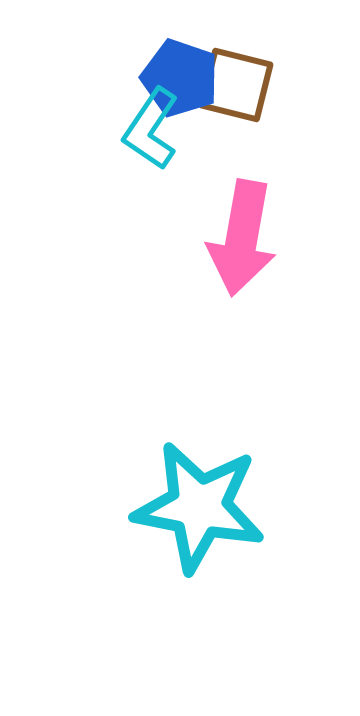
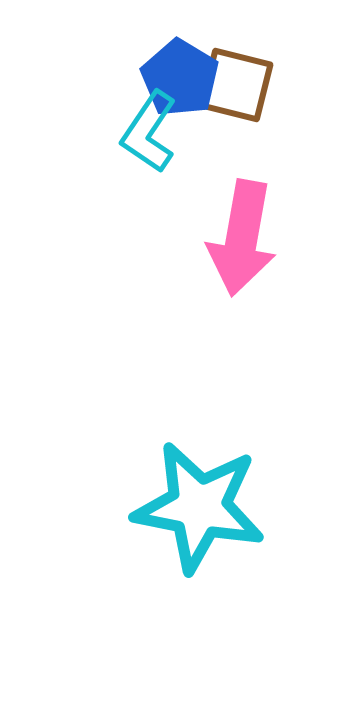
blue pentagon: rotated 12 degrees clockwise
cyan L-shape: moved 2 px left, 3 px down
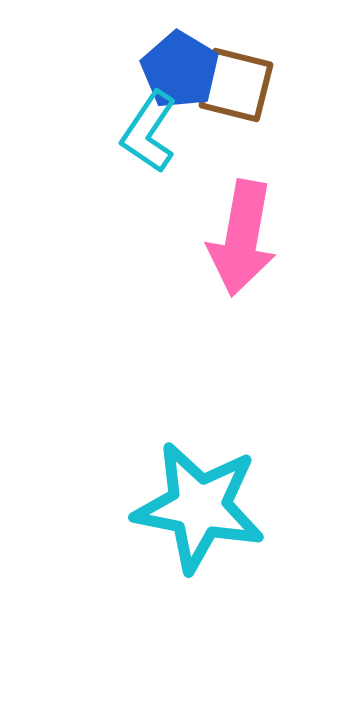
blue pentagon: moved 8 px up
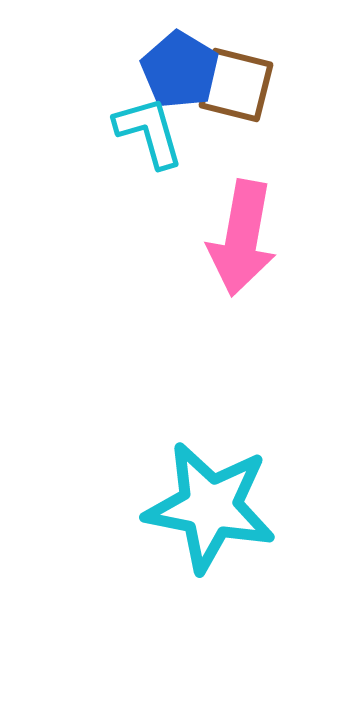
cyan L-shape: rotated 130 degrees clockwise
cyan star: moved 11 px right
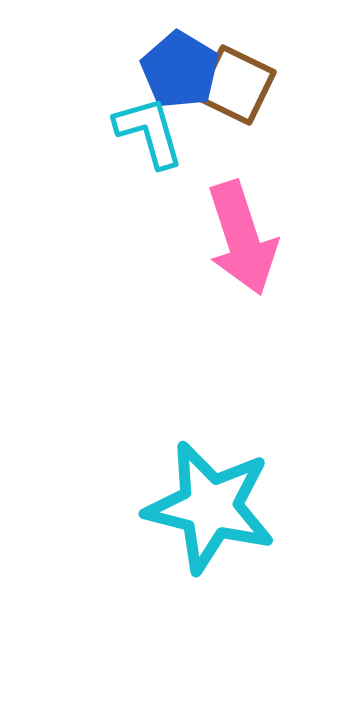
brown square: rotated 12 degrees clockwise
pink arrow: rotated 28 degrees counterclockwise
cyan star: rotated 3 degrees clockwise
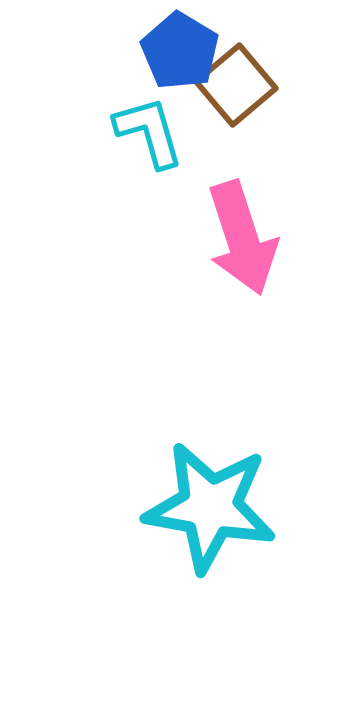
blue pentagon: moved 19 px up
brown square: rotated 24 degrees clockwise
cyan star: rotated 4 degrees counterclockwise
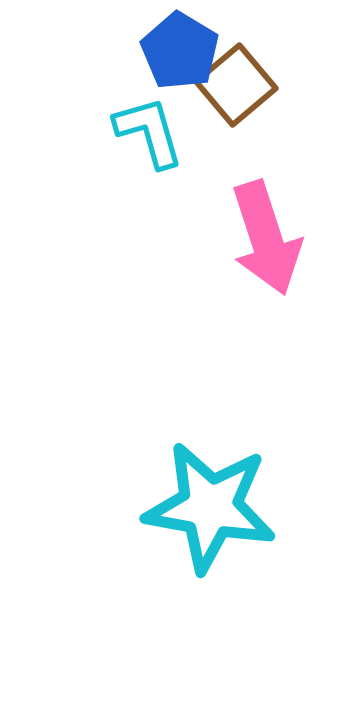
pink arrow: moved 24 px right
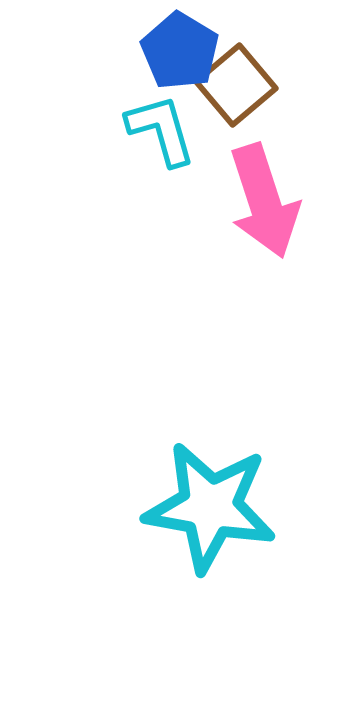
cyan L-shape: moved 12 px right, 2 px up
pink arrow: moved 2 px left, 37 px up
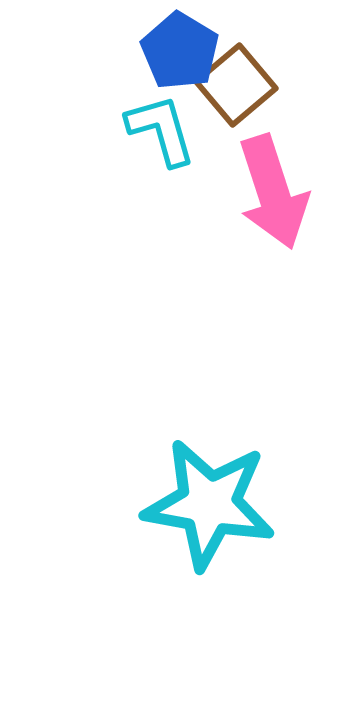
pink arrow: moved 9 px right, 9 px up
cyan star: moved 1 px left, 3 px up
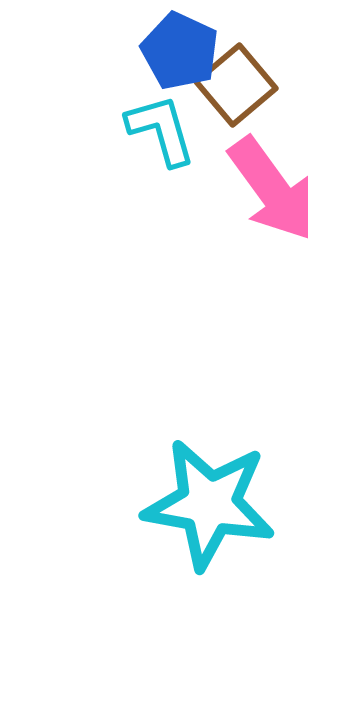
blue pentagon: rotated 6 degrees counterclockwise
pink arrow: moved 1 px left, 3 px up; rotated 18 degrees counterclockwise
